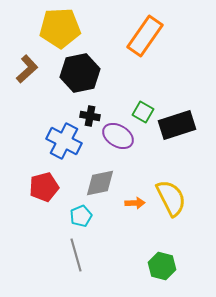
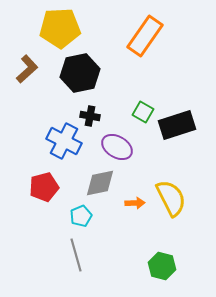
purple ellipse: moved 1 px left, 11 px down
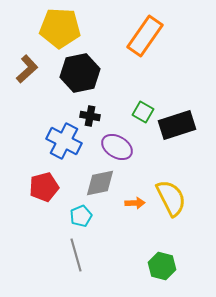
yellow pentagon: rotated 6 degrees clockwise
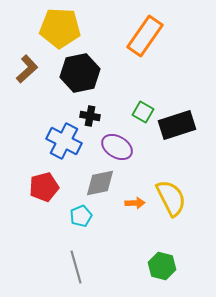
gray line: moved 12 px down
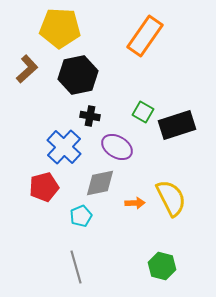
black hexagon: moved 2 px left, 2 px down
blue cross: moved 6 px down; rotated 16 degrees clockwise
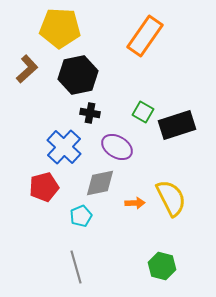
black cross: moved 3 px up
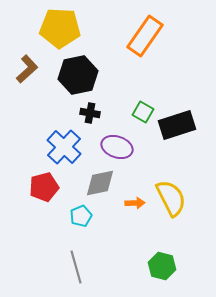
purple ellipse: rotated 12 degrees counterclockwise
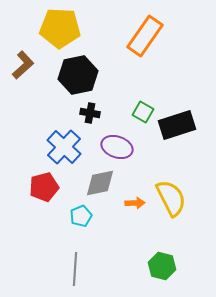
brown L-shape: moved 4 px left, 4 px up
gray line: moved 1 px left, 2 px down; rotated 20 degrees clockwise
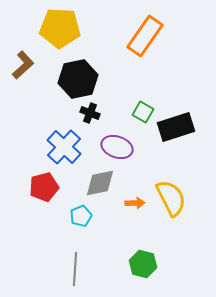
black hexagon: moved 4 px down
black cross: rotated 12 degrees clockwise
black rectangle: moved 1 px left, 2 px down
green hexagon: moved 19 px left, 2 px up
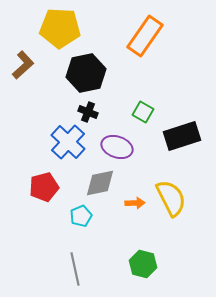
black hexagon: moved 8 px right, 6 px up
black cross: moved 2 px left, 1 px up
black rectangle: moved 6 px right, 9 px down
blue cross: moved 4 px right, 5 px up
gray line: rotated 16 degrees counterclockwise
